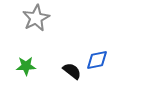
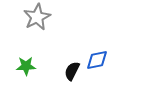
gray star: moved 1 px right, 1 px up
black semicircle: rotated 102 degrees counterclockwise
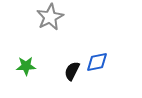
gray star: moved 13 px right
blue diamond: moved 2 px down
